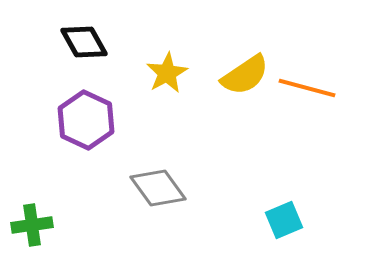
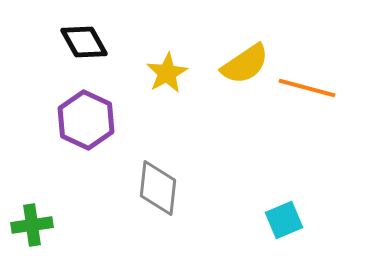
yellow semicircle: moved 11 px up
gray diamond: rotated 42 degrees clockwise
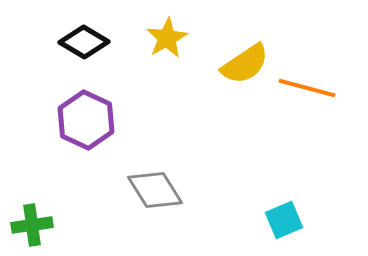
black diamond: rotated 30 degrees counterclockwise
yellow star: moved 35 px up
gray diamond: moved 3 px left, 2 px down; rotated 38 degrees counterclockwise
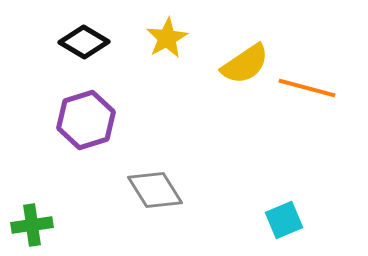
purple hexagon: rotated 18 degrees clockwise
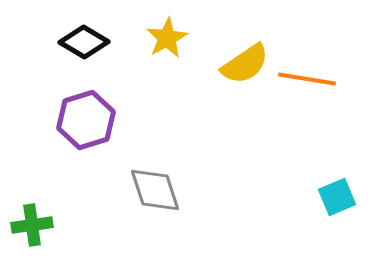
orange line: moved 9 px up; rotated 6 degrees counterclockwise
gray diamond: rotated 14 degrees clockwise
cyan square: moved 53 px right, 23 px up
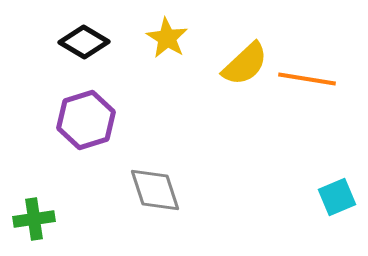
yellow star: rotated 12 degrees counterclockwise
yellow semicircle: rotated 9 degrees counterclockwise
green cross: moved 2 px right, 6 px up
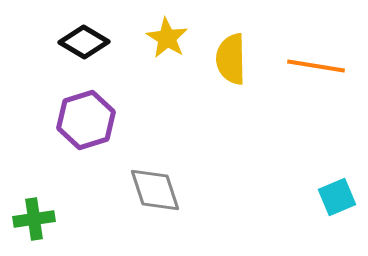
yellow semicircle: moved 14 px left, 5 px up; rotated 132 degrees clockwise
orange line: moved 9 px right, 13 px up
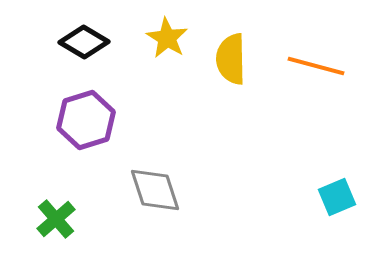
orange line: rotated 6 degrees clockwise
green cross: moved 22 px right; rotated 33 degrees counterclockwise
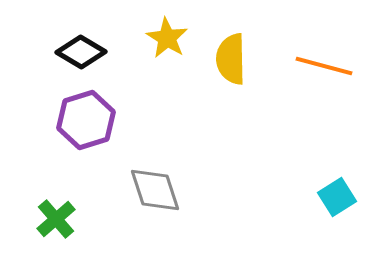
black diamond: moved 3 px left, 10 px down
orange line: moved 8 px right
cyan square: rotated 9 degrees counterclockwise
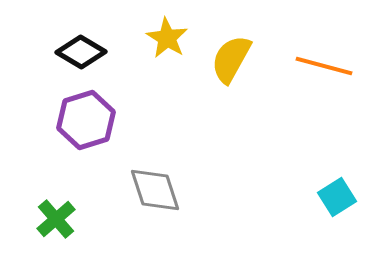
yellow semicircle: rotated 30 degrees clockwise
